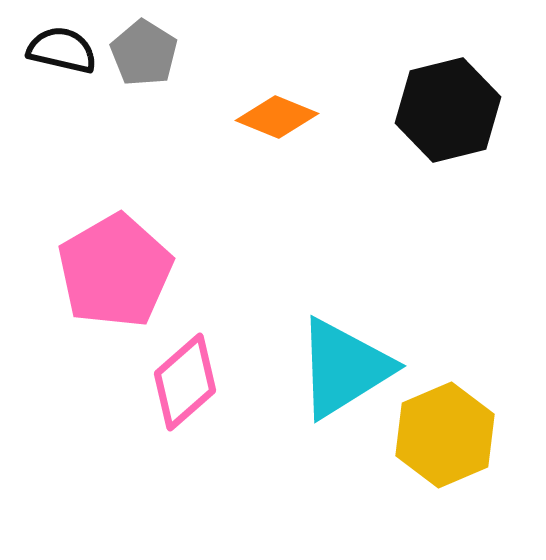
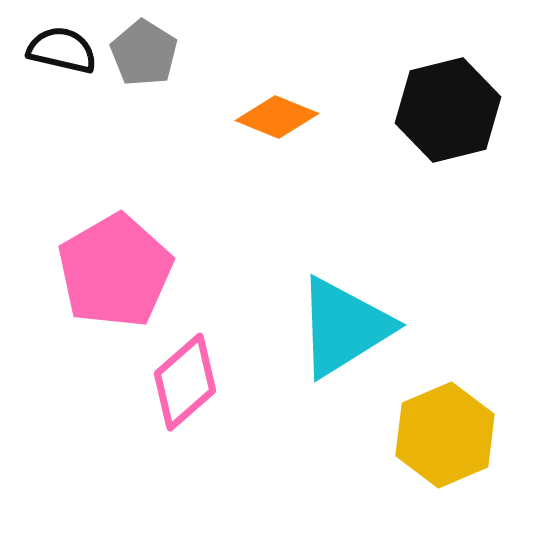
cyan triangle: moved 41 px up
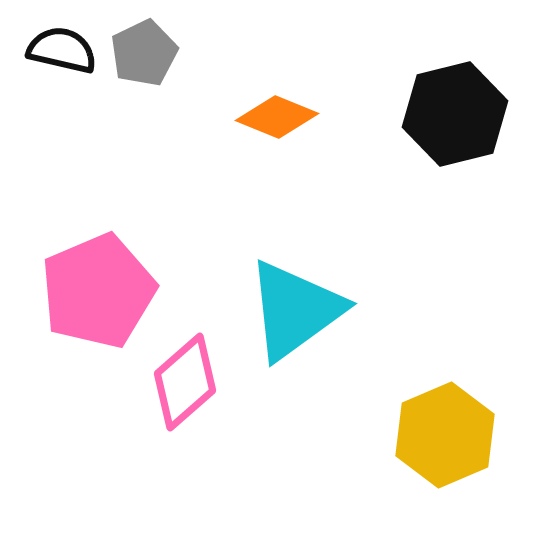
gray pentagon: rotated 14 degrees clockwise
black hexagon: moved 7 px right, 4 px down
pink pentagon: moved 17 px left, 20 px down; rotated 7 degrees clockwise
cyan triangle: moved 49 px left, 17 px up; rotated 4 degrees counterclockwise
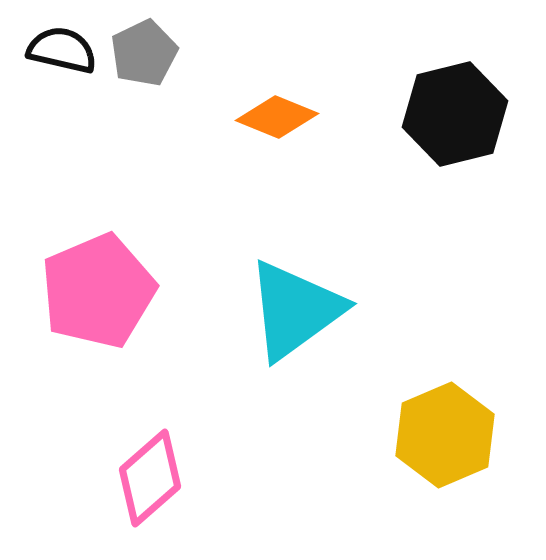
pink diamond: moved 35 px left, 96 px down
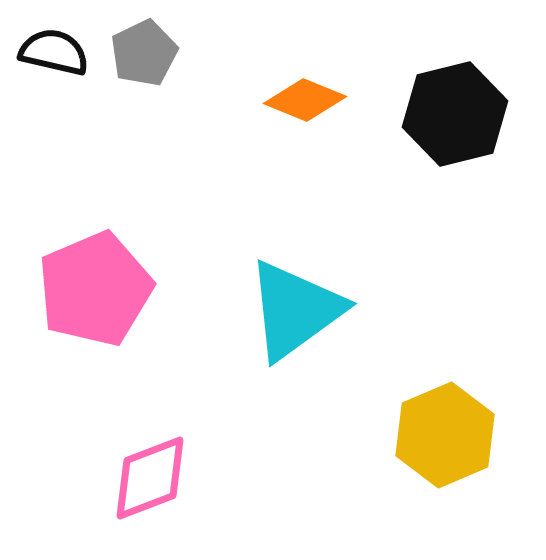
black semicircle: moved 8 px left, 2 px down
orange diamond: moved 28 px right, 17 px up
pink pentagon: moved 3 px left, 2 px up
pink diamond: rotated 20 degrees clockwise
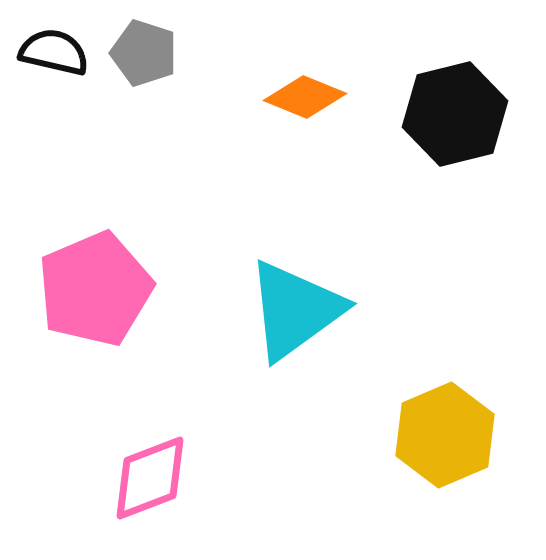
gray pentagon: rotated 28 degrees counterclockwise
orange diamond: moved 3 px up
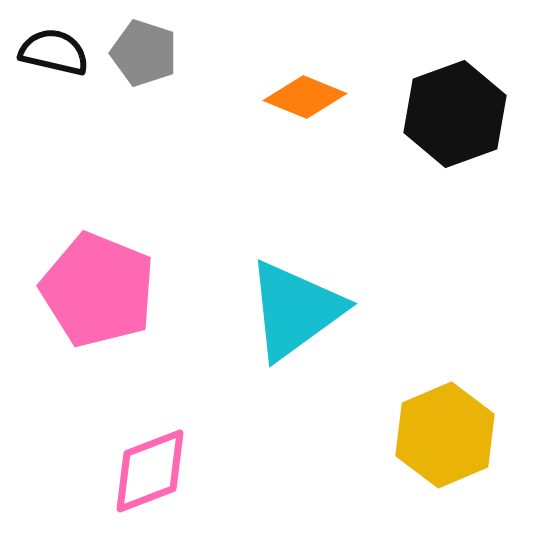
black hexagon: rotated 6 degrees counterclockwise
pink pentagon: moved 3 px right, 1 px down; rotated 27 degrees counterclockwise
pink diamond: moved 7 px up
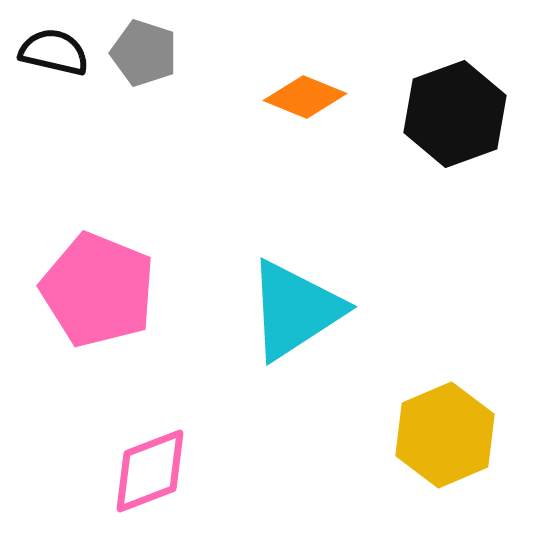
cyan triangle: rotated 3 degrees clockwise
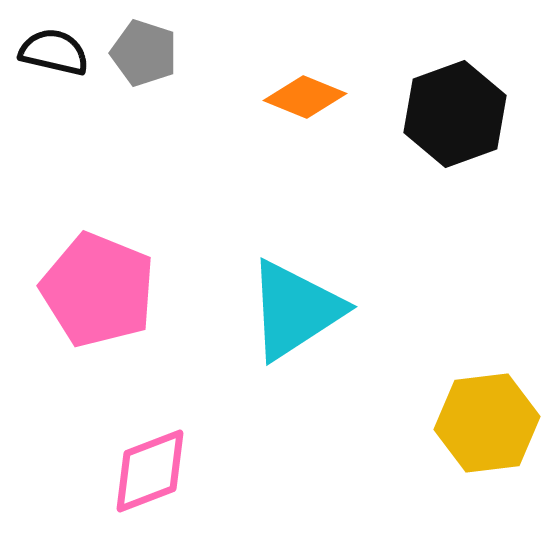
yellow hexagon: moved 42 px right, 12 px up; rotated 16 degrees clockwise
